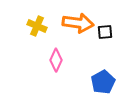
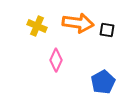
black square: moved 2 px right, 2 px up; rotated 14 degrees clockwise
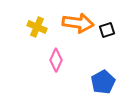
yellow cross: moved 1 px down
black square: rotated 28 degrees counterclockwise
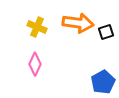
black square: moved 1 px left, 2 px down
pink diamond: moved 21 px left, 4 px down
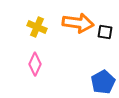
black square: moved 1 px left; rotated 28 degrees clockwise
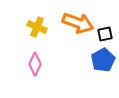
orange arrow: rotated 12 degrees clockwise
black square: moved 2 px down; rotated 21 degrees counterclockwise
blue pentagon: moved 22 px up
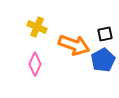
orange arrow: moved 4 px left, 22 px down
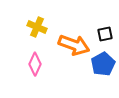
blue pentagon: moved 4 px down
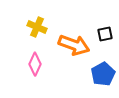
blue pentagon: moved 10 px down
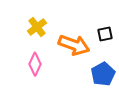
yellow cross: rotated 30 degrees clockwise
